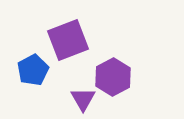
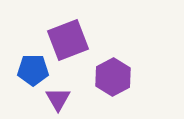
blue pentagon: rotated 28 degrees clockwise
purple triangle: moved 25 px left
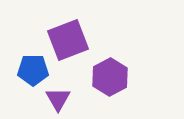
purple hexagon: moved 3 px left
